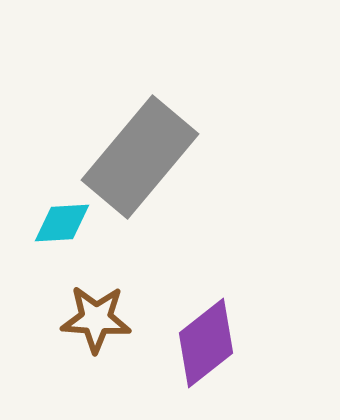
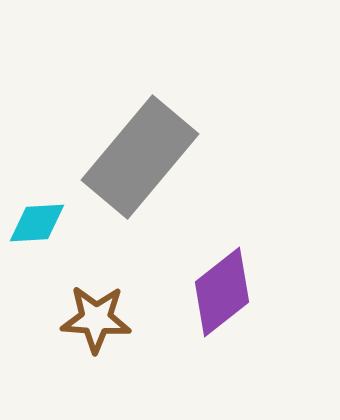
cyan diamond: moved 25 px left
purple diamond: moved 16 px right, 51 px up
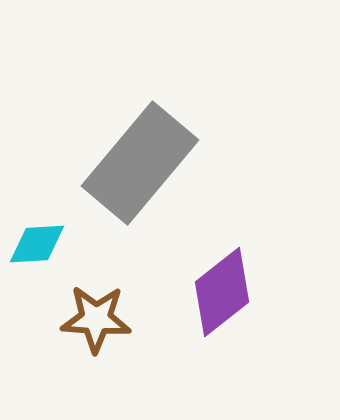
gray rectangle: moved 6 px down
cyan diamond: moved 21 px down
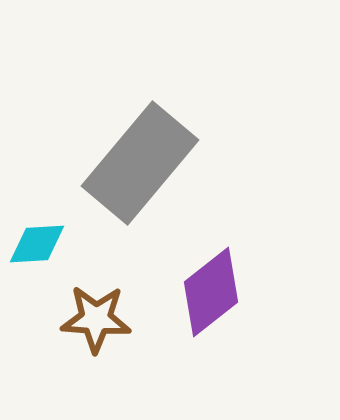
purple diamond: moved 11 px left
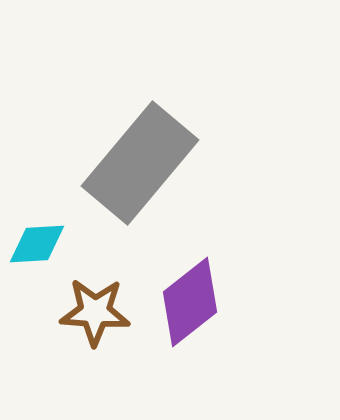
purple diamond: moved 21 px left, 10 px down
brown star: moved 1 px left, 7 px up
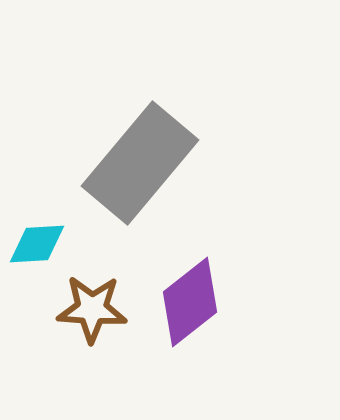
brown star: moved 3 px left, 3 px up
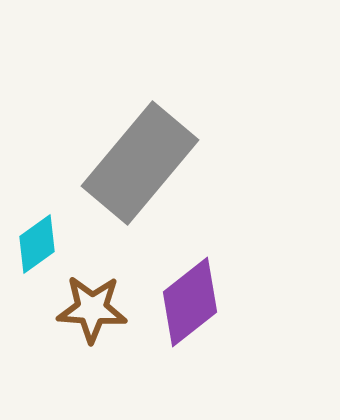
cyan diamond: rotated 32 degrees counterclockwise
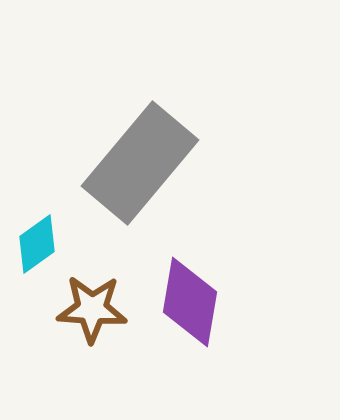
purple diamond: rotated 42 degrees counterclockwise
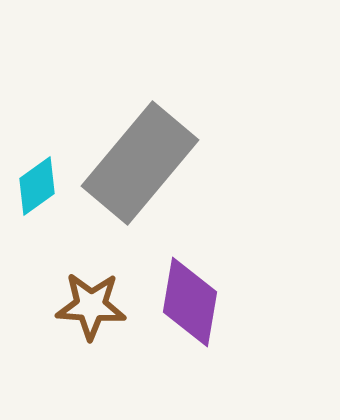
cyan diamond: moved 58 px up
brown star: moved 1 px left, 3 px up
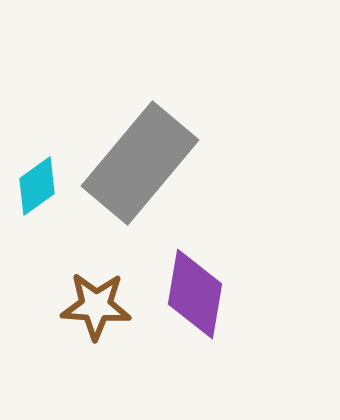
purple diamond: moved 5 px right, 8 px up
brown star: moved 5 px right
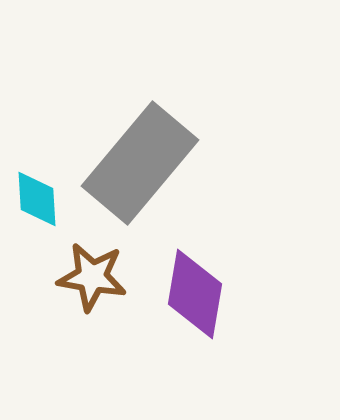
cyan diamond: moved 13 px down; rotated 58 degrees counterclockwise
brown star: moved 4 px left, 29 px up; rotated 6 degrees clockwise
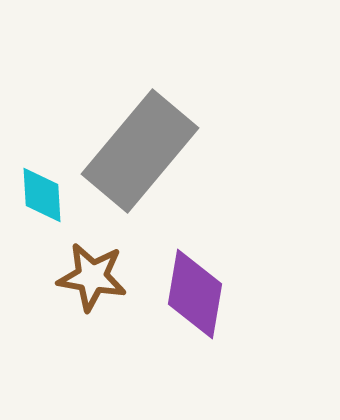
gray rectangle: moved 12 px up
cyan diamond: moved 5 px right, 4 px up
